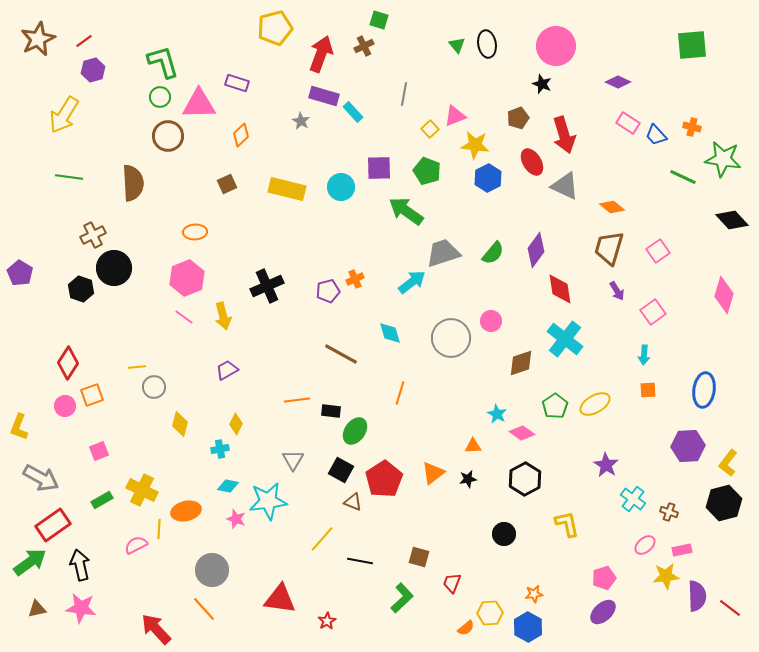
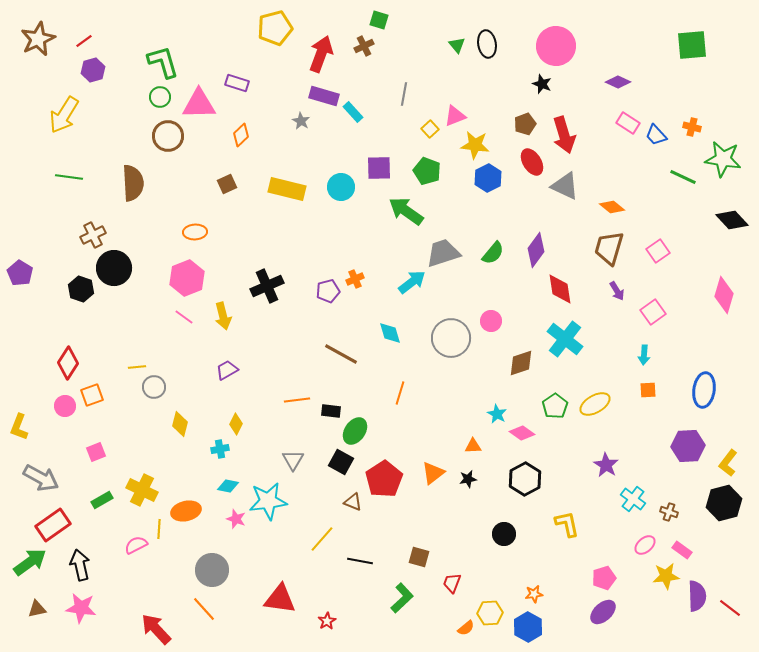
brown pentagon at (518, 118): moved 7 px right, 6 px down
pink square at (99, 451): moved 3 px left, 1 px down
black square at (341, 470): moved 8 px up
pink rectangle at (682, 550): rotated 48 degrees clockwise
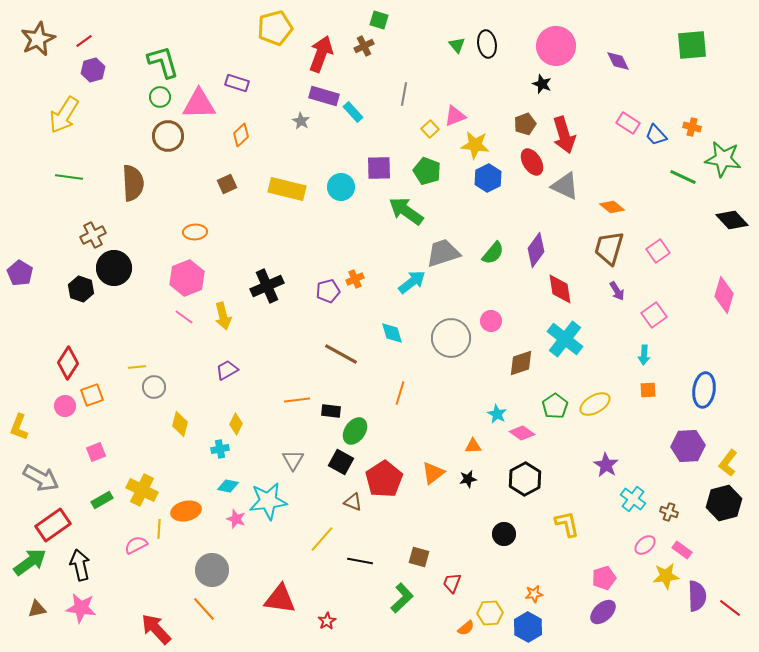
purple diamond at (618, 82): moved 21 px up; rotated 40 degrees clockwise
pink square at (653, 312): moved 1 px right, 3 px down
cyan diamond at (390, 333): moved 2 px right
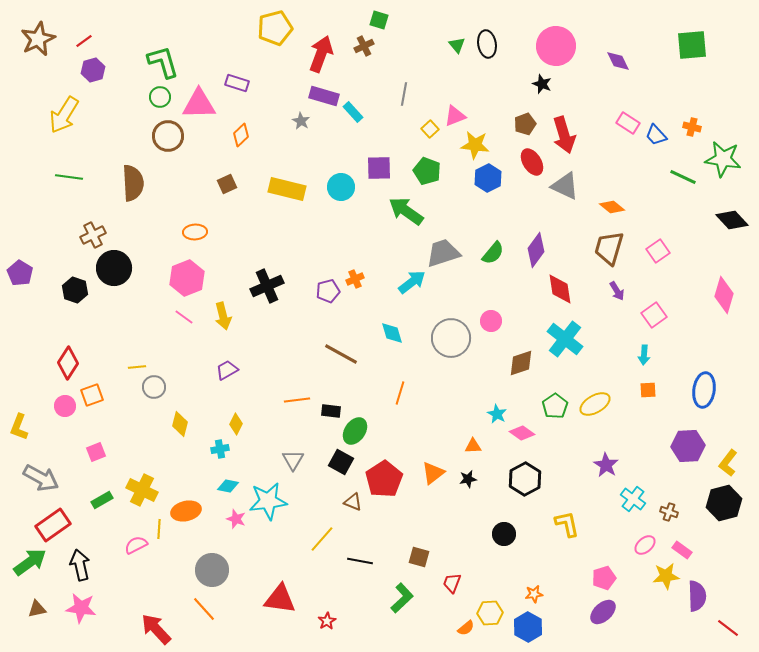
black hexagon at (81, 289): moved 6 px left, 1 px down
red line at (730, 608): moved 2 px left, 20 px down
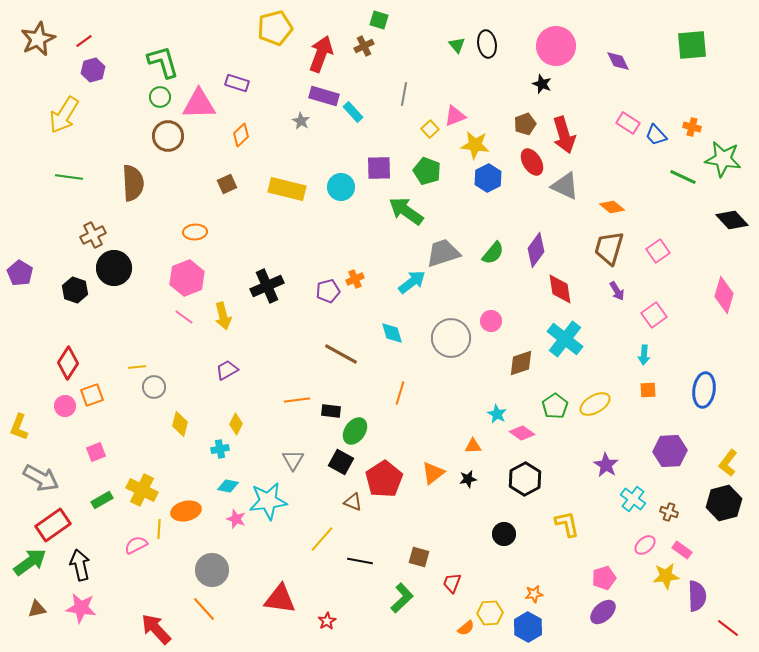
purple hexagon at (688, 446): moved 18 px left, 5 px down
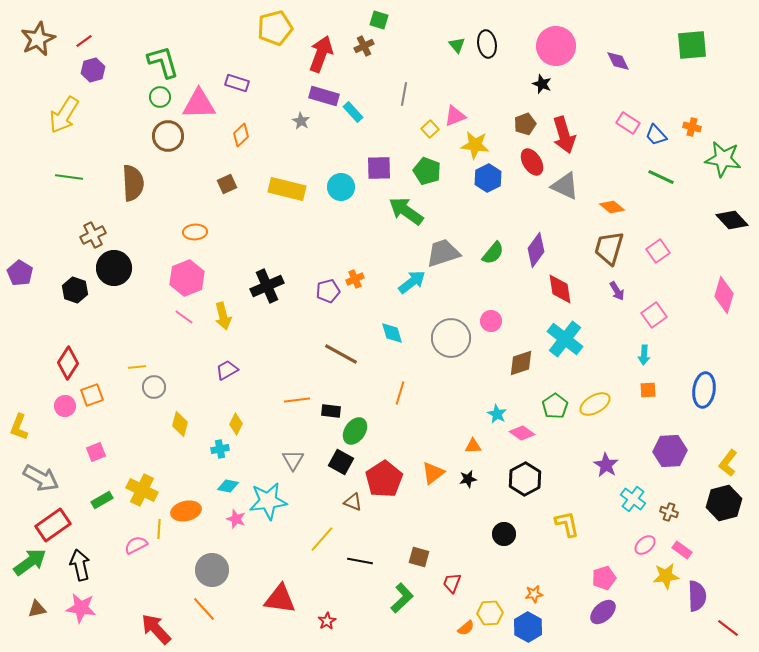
green line at (683, 177): moved 22 px left
